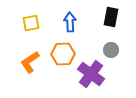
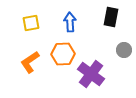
gray circle: moved 13 px right
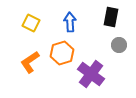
yellow square: rotated 36 degrees clockwise
gray circle: moved 5 px left, 5 px up
orange hexagon: moved 1 px left, 1 px up; rotated 15 degrees counterclockwise
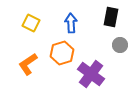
blue arrow: moved 1 px right, 1 px down
gray circle: moved 1 px right
orange L-shape: moved 2 px left, 2 px down
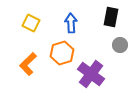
orange L-shape: rotated 10 degrees counterclockwise
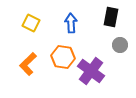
orange hexagon: moved 1 px right, 4 px down; rotated 25 degrees clockwise
purple cross: moved 3 px up
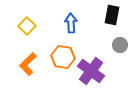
black rectangle: moved 1 px right, 2 px up
yellow square: moved 4 px left, 3 px down; rotated 18 degrees clockwise
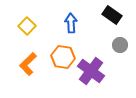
black rectangle: rotated 66 degrees counterclockwise
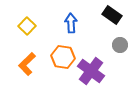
orange L-shape: moved 1 px left
